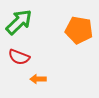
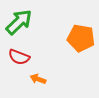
orange pentagon: moved 2 px right, 8 px down
orange arrow: rotated 21 degrees clockwise
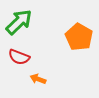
orange pentagon: moved 2 px left, 1 px up; rotated 20 degrees clockwise
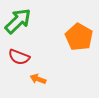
green arrow: moved 1 px left, 1 px up
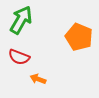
green arrow: moved 3 px right, 1 px up; rotated 16 degrees counterclockwise
orange pentagon: rotated 8 degrees counterclockwise
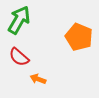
green arrow: moved 2 px left
red semicircle: rotated 20 degrees clockwise
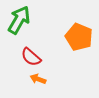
red semicircle: moved 12 px right
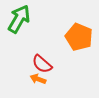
green arrow: moved 1 px up
red semicircle: moved 11 px right, 7 px down
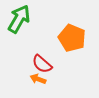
orange pentagon: moved 7 px left, 1 px down
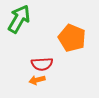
red semicircle: rotated 45 degrees counterclockwise
orange arrow: moved 1 px left, 1 px down; rotated 35 degrees counterclockwise
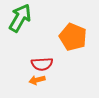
green arrow: moved 1 px right, 1 px up
orange pentagon: moved 1 px right, 1 px up
